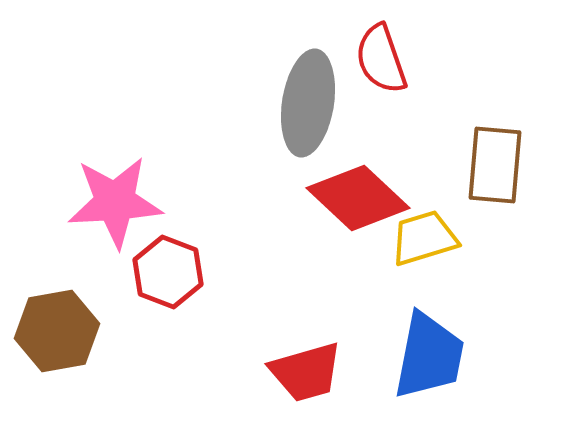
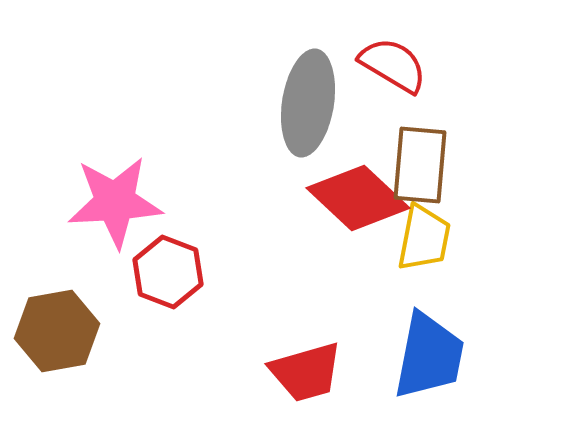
red semicircle: moved 12 px right, 6 px down; rotated 140 degrees clockwise
brown rectangle: moved 75 px left
yellow trapezoid: rotated 118 degrees clockwise
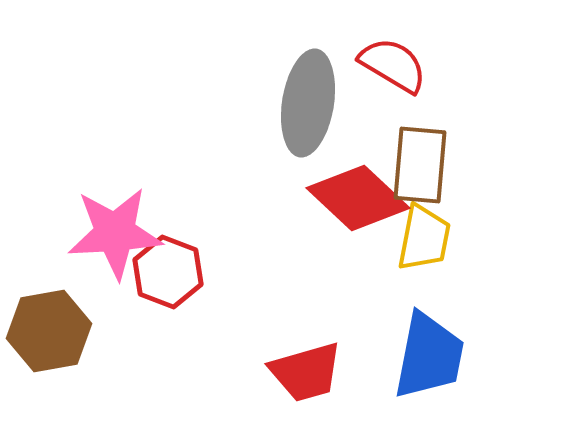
pink star: moved 31 px down
brown hexagon: moved 8 px left
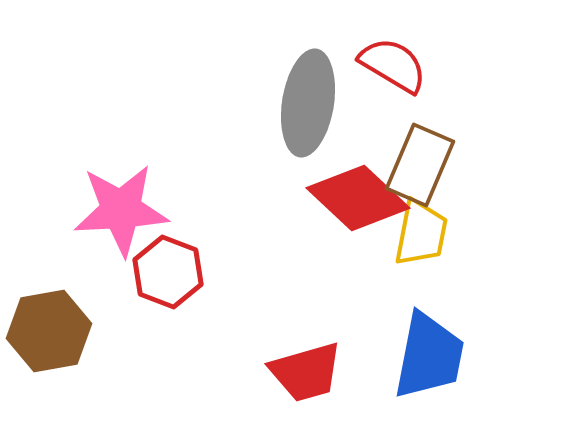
brown rectangle: rotated 18 degrees clockwise
pink star: moved 6 px right, 23 px up
yellow trapezoid: moved 3 px left, 5 px up
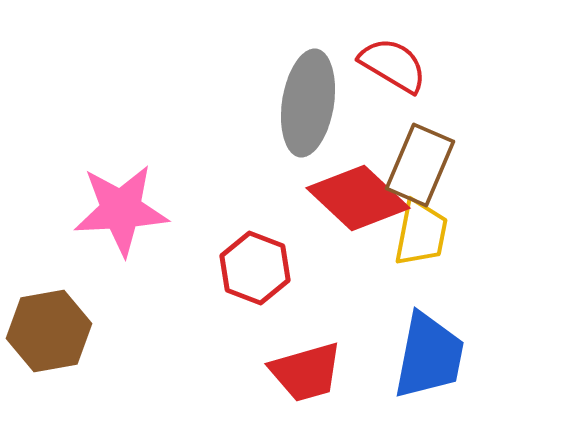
red hexagon: moved 87 px right, 4 px up
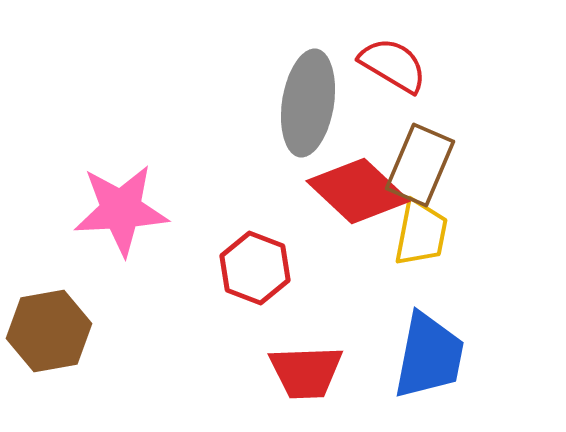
red diamond: moved 7 px up
red trapezoid: rotated 14 degrees clockwise
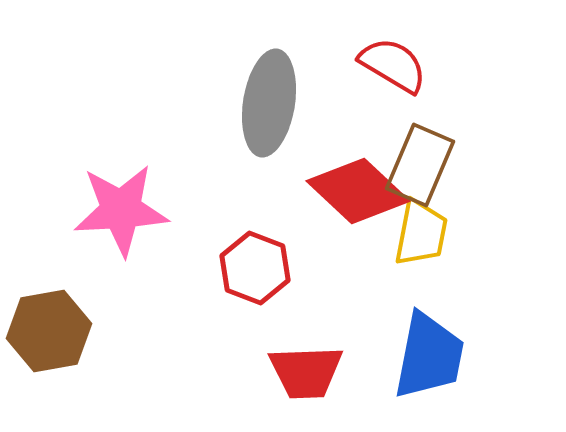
gray ellipse: moved 39 px left
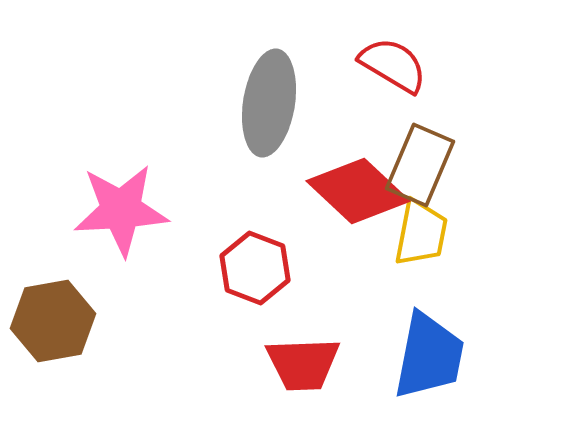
brown hexagon: moved 4 px right, 10 px up
red trapezoid: moved 3 px left, 8 px up
